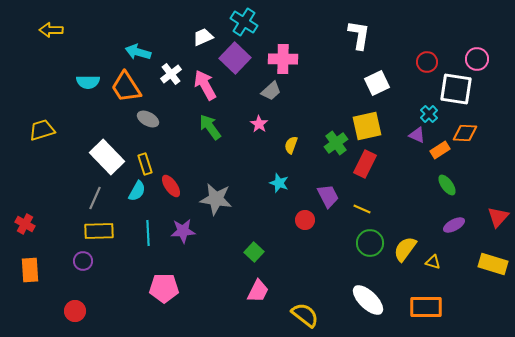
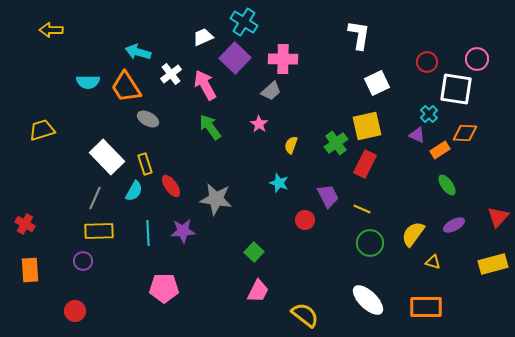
cyan semicircle at (137, 191): moved 3 px left
yellow semicircle at (405, 249): moved 8 px right, 15 px up
yellow rectangle at (493, 264): rotated 32 degrees counterclockwise
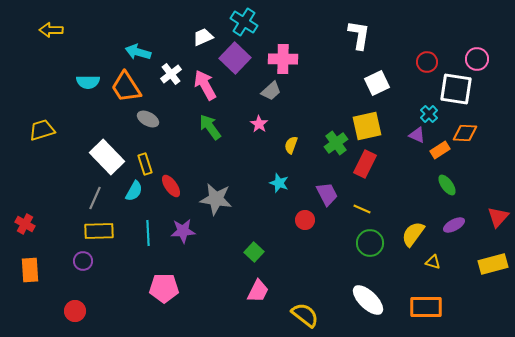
purple trapezoid at (328, 196): moved 1 px left, 2 px up
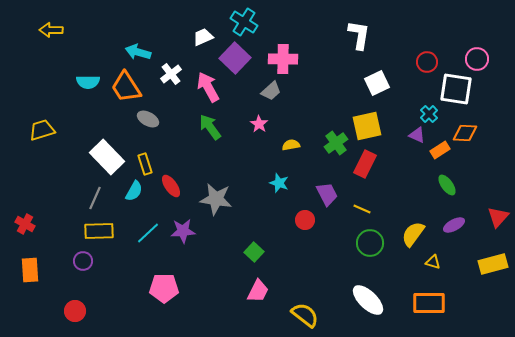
pink arrow at (205, 85): moved 3 px right, 2 px down
yellow semicircle at (291, 145): rotated 60 degrees clockwise
cyan line at (148, 233): rotated 50 degrees clockwise
orange rectangle at (426, 307): moved 3 px right, 4 px up
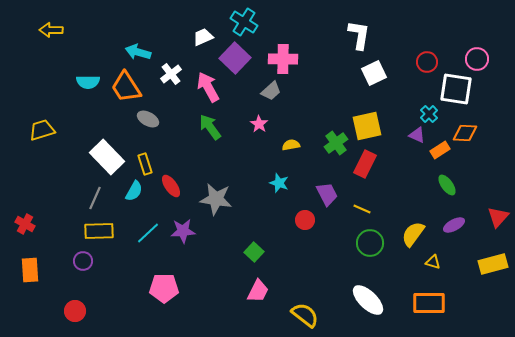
white square at (377, 83): moved 3 px left, 10 px up
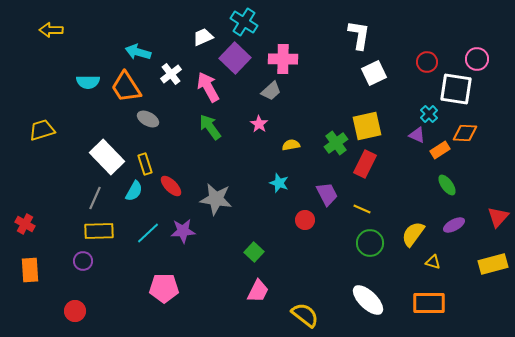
red ellipse at (171, 186): rotated 10 degrees counterclockwise
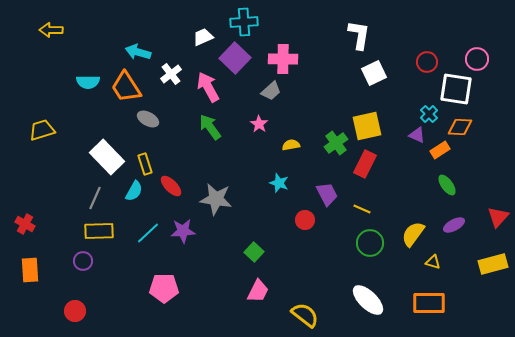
cyan cross at (244, 22): rotated 36 degrees counterclockwise
orange diamond at (465, 133): moved 5 px left, 6 px up
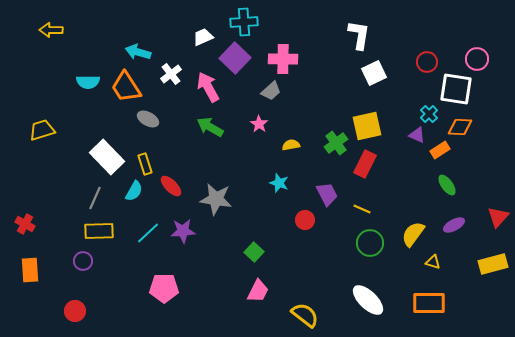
green arrow at (210, 127): rotated 24 degrees counterclockwise
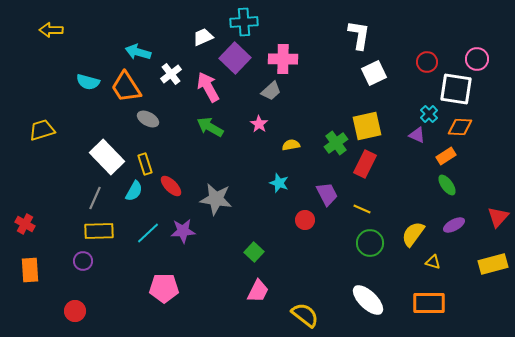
cyan semicircle at (88, 82): rotated 15 degrees clockwise
orange rectangle at (440, 150): moved 6 px right, 6 px down
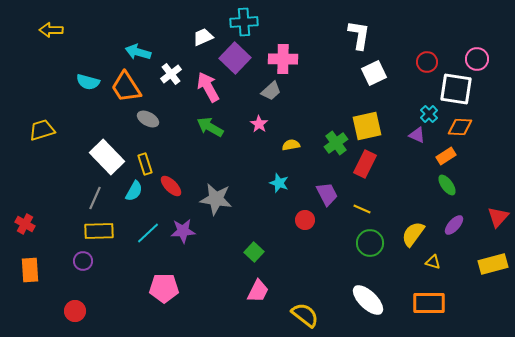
purple ellipse at (454, 225): rotated 20 degrees counterclockwise
